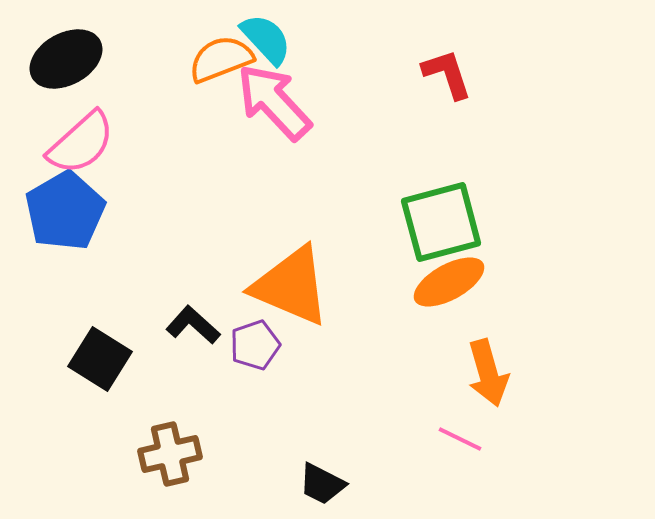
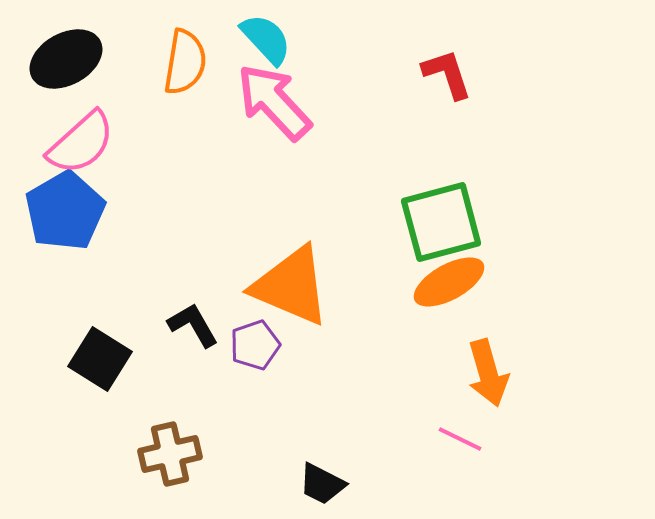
orange semicircle: moved 36 px left, 3 px down; rotated 120 degrees clockwise
black L-shape: rotated 18 degrees clockwise
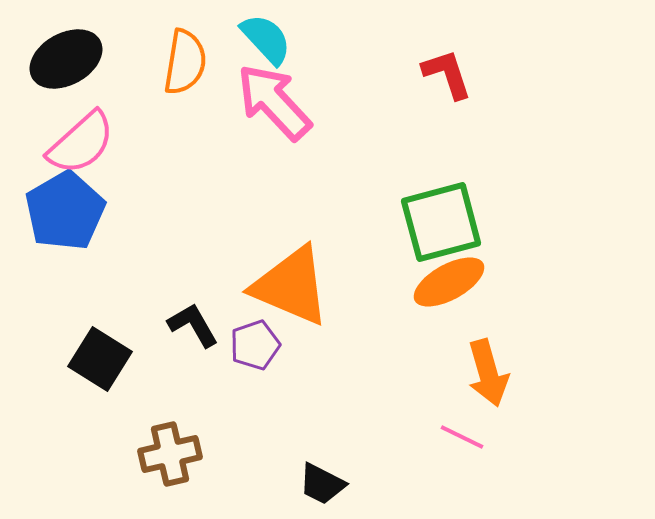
pink line: moved 2 px right, 2 px up
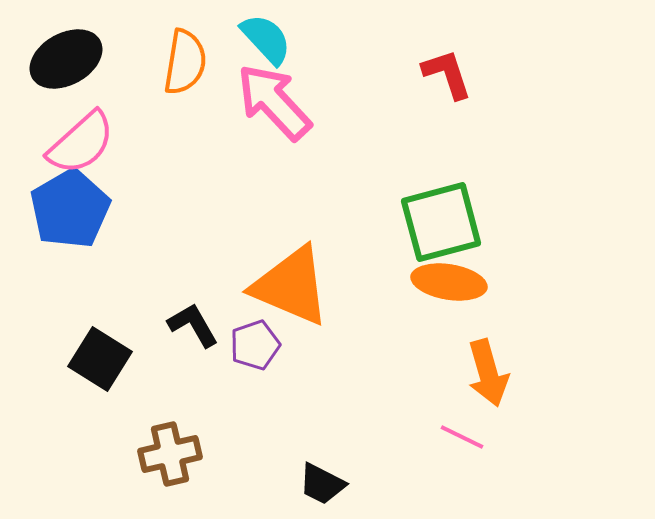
blue pentagon: moved 5 px right, 2 px up
orange ellipse: rotated 38 degrees clockwise
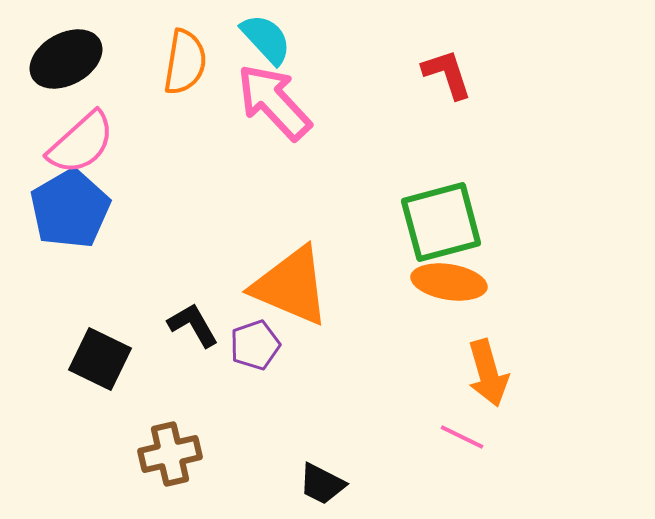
black square: rotated 6 degrees counterclockwise
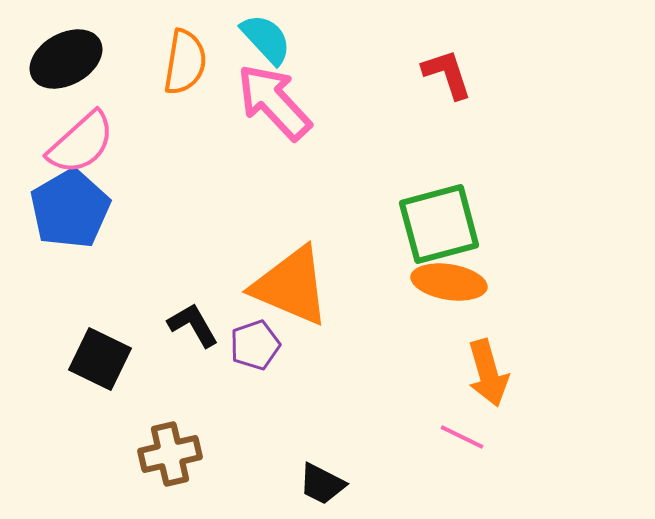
green square: moved 2 px left, 2 px down
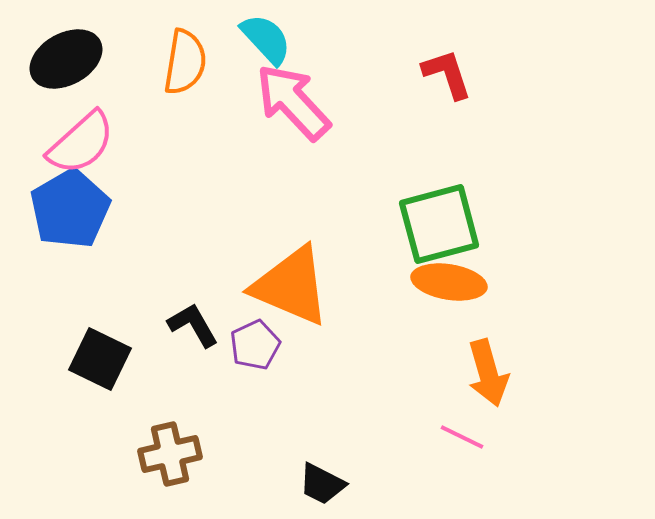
pink arrow: moved 19 px right
purple pentagon: rotated 6 degrees counterclockwise
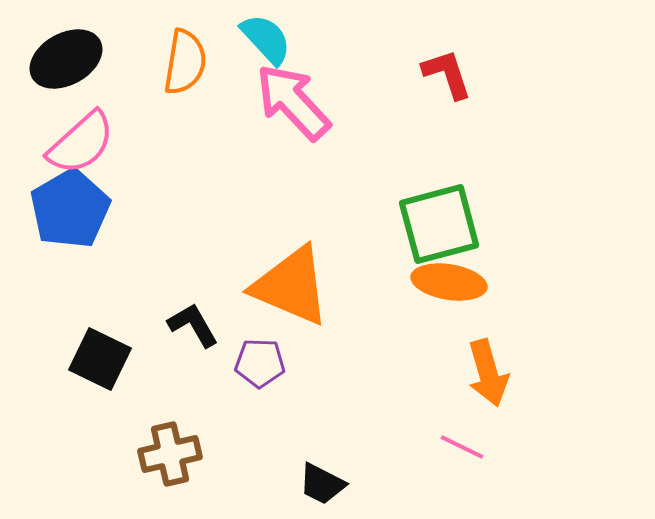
purple pentagon: moved 5 px right, 18 px down; rotated 27 degrees clockwise
pink line: moved 10 px down
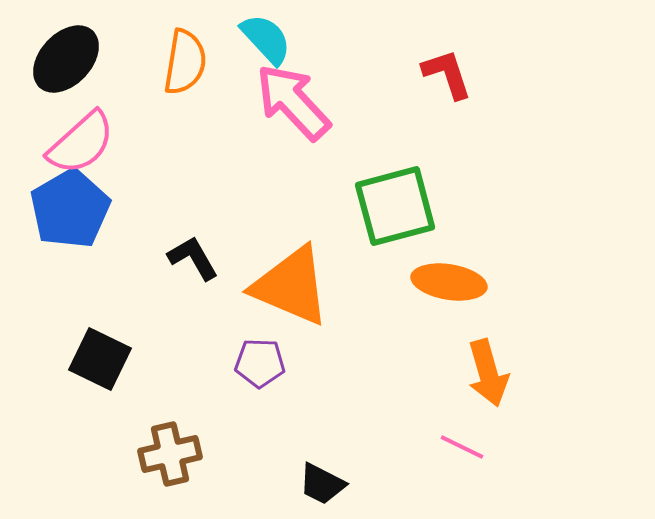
black ellipse: rotated 18 degrees counterclockwise
green square: moved 44 px left, 18 px up
black L-shape: moved 67 px up
